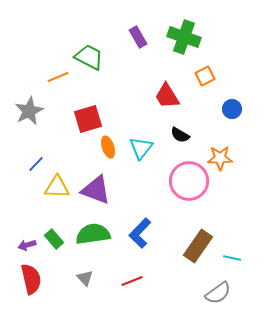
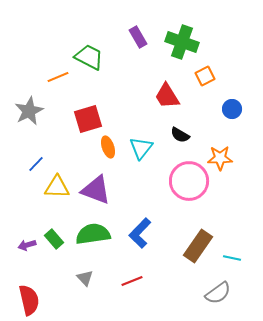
green cross: moved 2 px left, 5 px down
red semicircle: moved 2 px left, 21 px down
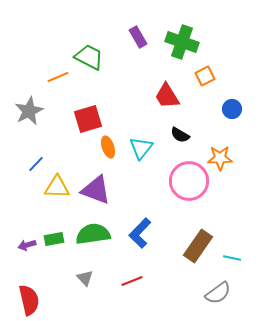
green rectangle: rotated 60 degrees counterclockwise
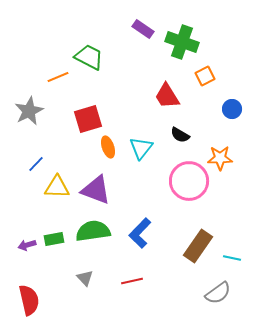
purple rectangle: moved 5 px right, 8 px up; rotated 25 degrees counterclockwise
green semicircle: moved 3 px up
red line: rotated 10 degrees clockwise
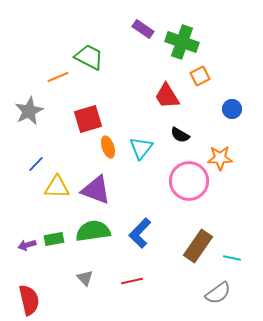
orange square: moved 5 px left
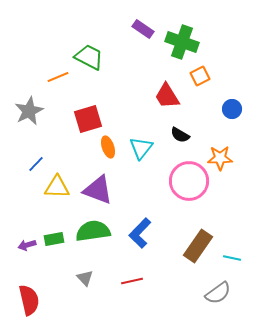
purple triangle: moved 2 px right
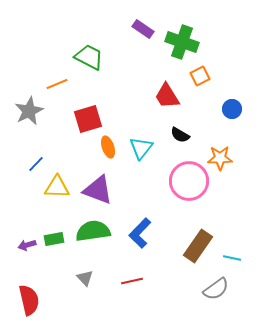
orange line: moved 1 px left, 7 px down
gray semicircle: moved 2 px left, 4 px up
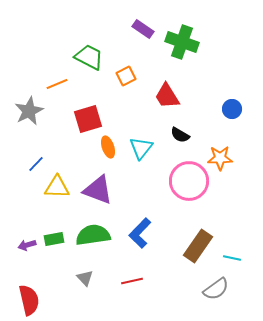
orange square: moved 74 px left
green semicircle: moved 4 px down
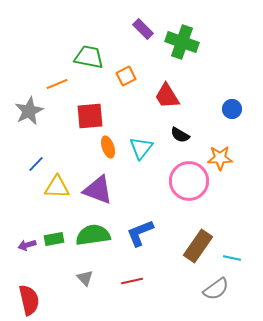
purple rectangle: rotated 10 degrees clockwise
green trapezoid: rotated 16 degrees counterclockwise
red square: moved 2 px right, 3 px up; rotated 12 degrees clockwise
blue L-shape: rotated 24 degrees clockwise
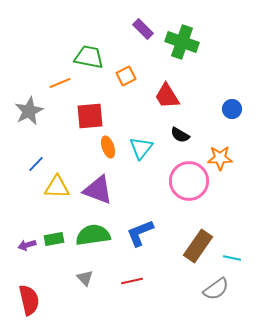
orange line: moved 3 px right, 1 px up
